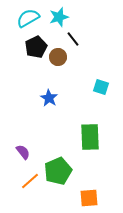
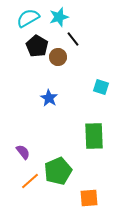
black pentagon: moved 1 px right, 1 px up; rotated 15 degrees counterclockwise
green rectangle: moved 4 px right, 1 px up
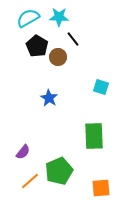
cyan star: rotated 18 degrees clockwise
purple semicircle: rotated 77 degrees clockwise
green pentagon: moved 1 px right
orange square: moved 12 px right, 10 px up
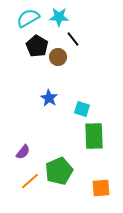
cyan square: moved 19 px left, 22 px down
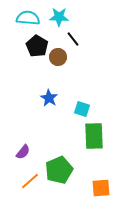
cyan semicircle: rotated 35 degrees clockwise
green pentagon: moved 1 px up
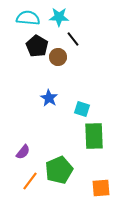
orange line: rotated 12 degrees counterclockwise
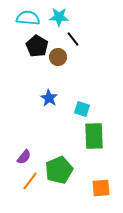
purple semicircle: moved 1 px right, 5 px down
